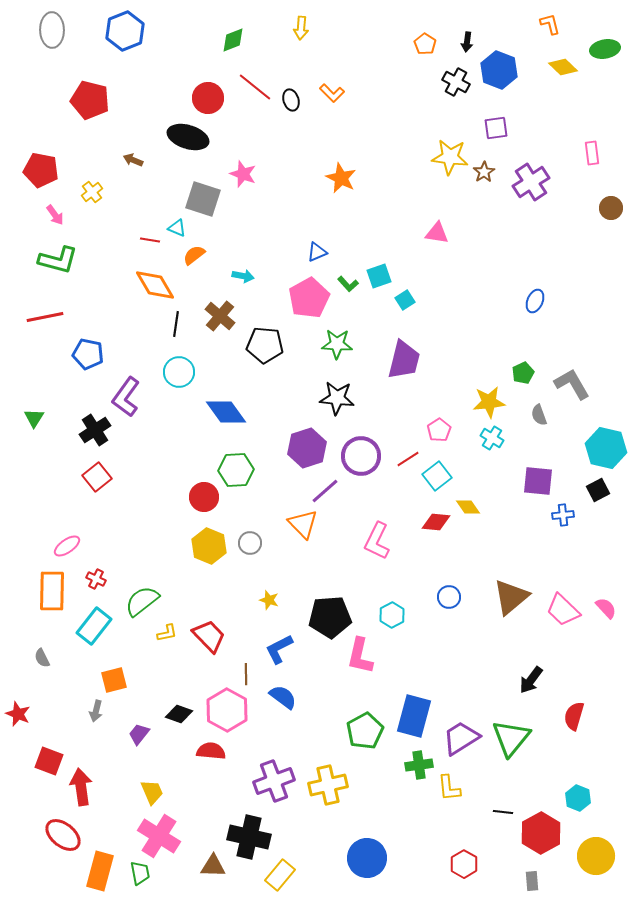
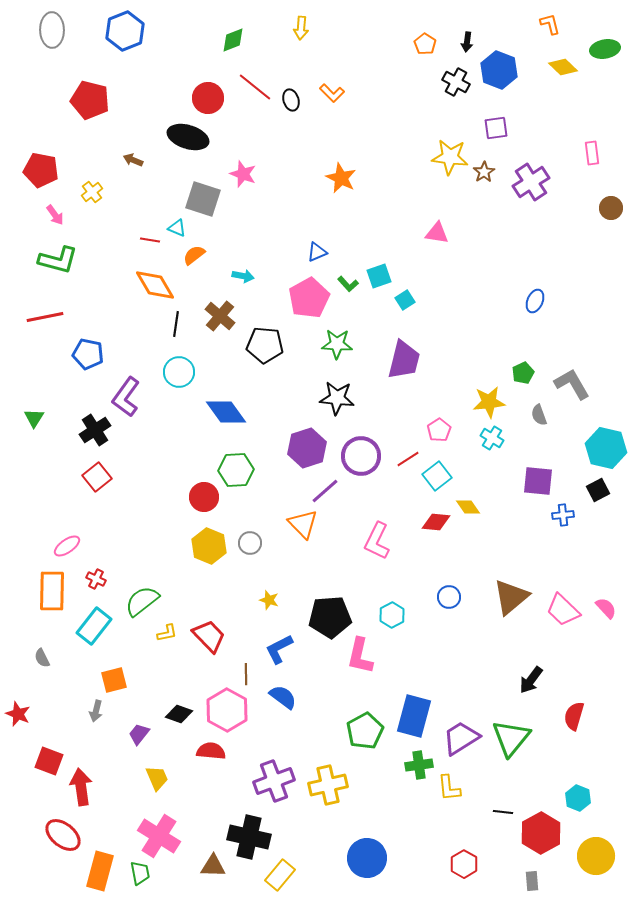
yellow trapezoid at (152, 792): moved 5 px right, 14 px up
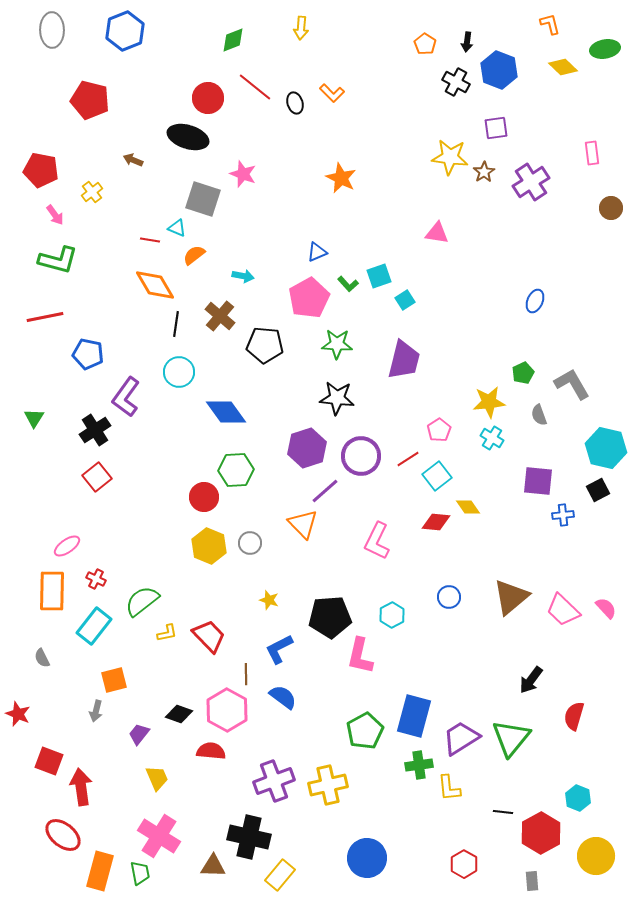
black ellipse at (291, 100): moved 4 px right, 3 px down
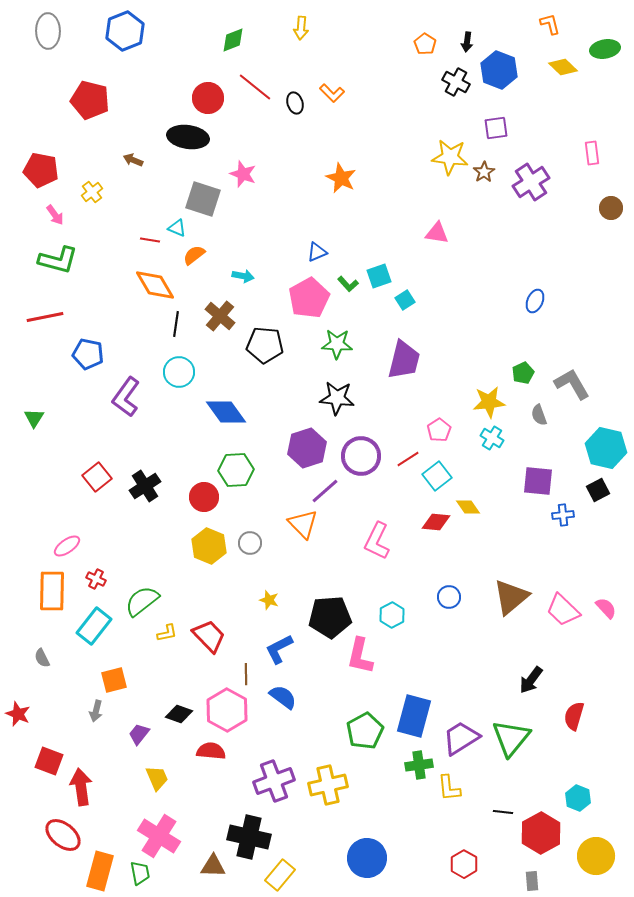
gray ellipse at (52, 30): moved 4 px left, 1 px down
black ellipse at (188, 137): rotated 9 degrees counterclockwise
black cross at (95, 430): moved 50 px right, 56 px down
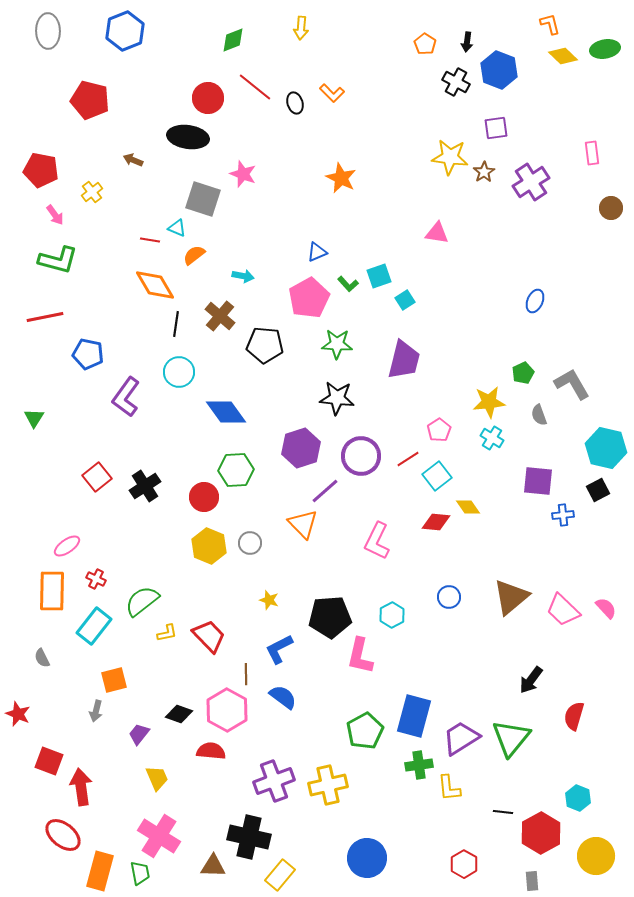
yellow diamond at (563, 67): moved 11 px up
purple hexagon at (307, 448): moved 6 px left
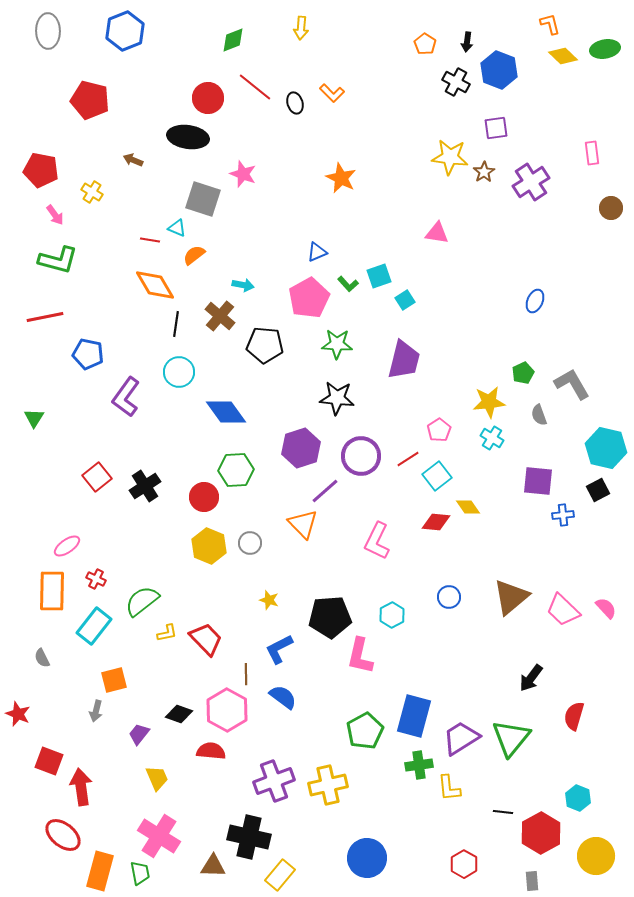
yellow cross at (92, 192): rotated 20 degrees counterclockwise
cyan arrow at (243, 276): moved 9 px down
red trapezoid at (209, 636): moved 3 px left, 3 px down
black arrow at (531, 680): moved 2 px up
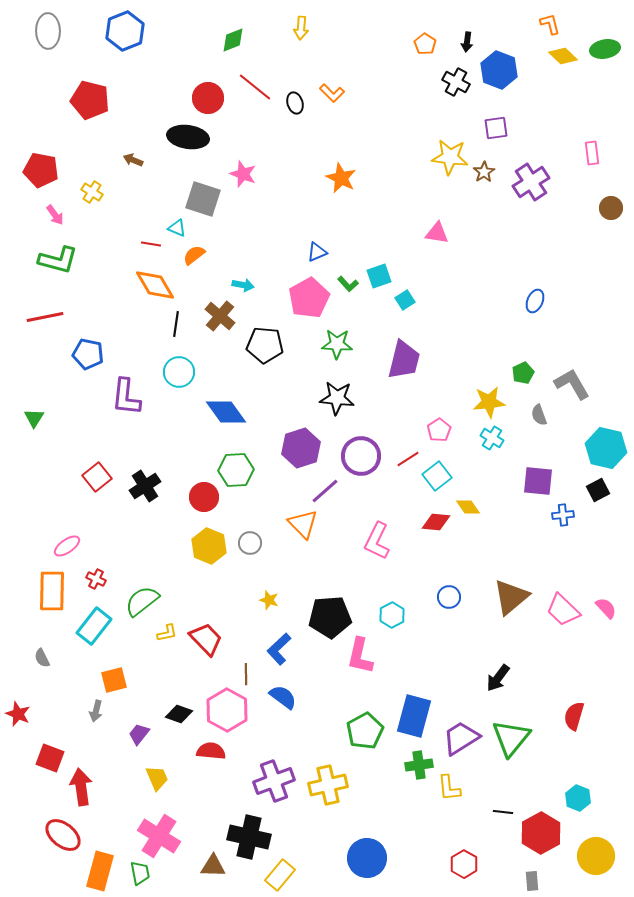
red line at (150, 240): moved 1 px right, 4 px down
purple L-shape at (126, 397): rotated 30 degrees counterclockwise
blue L-shape at (279, 649): rotated 16 degrees counterclockwise
black arrow at (531, 678): moved 33 px left
red square at (49, 761): moved 1 px right, 3 px up
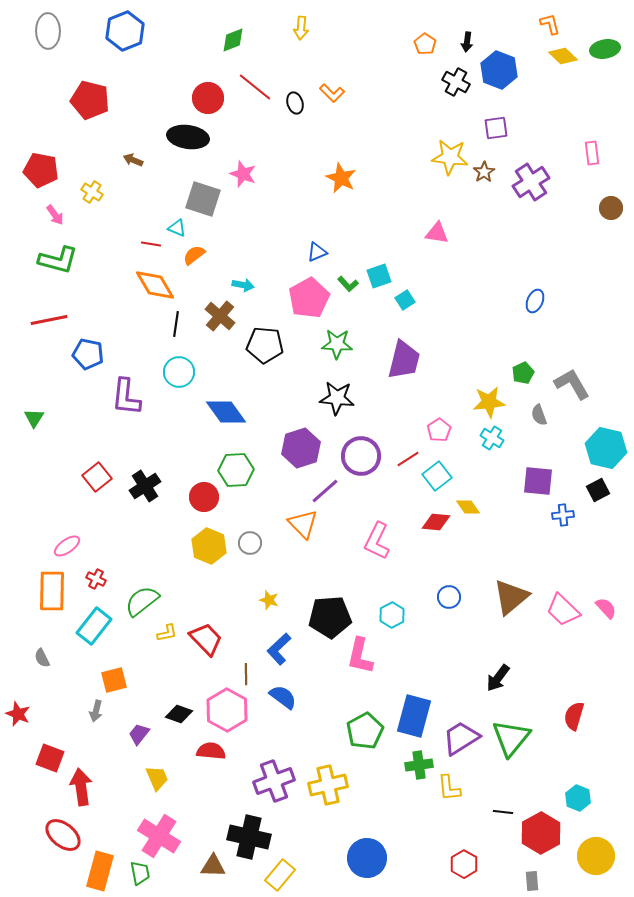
red line at (45, 317): moved 4 px right, 3 px down
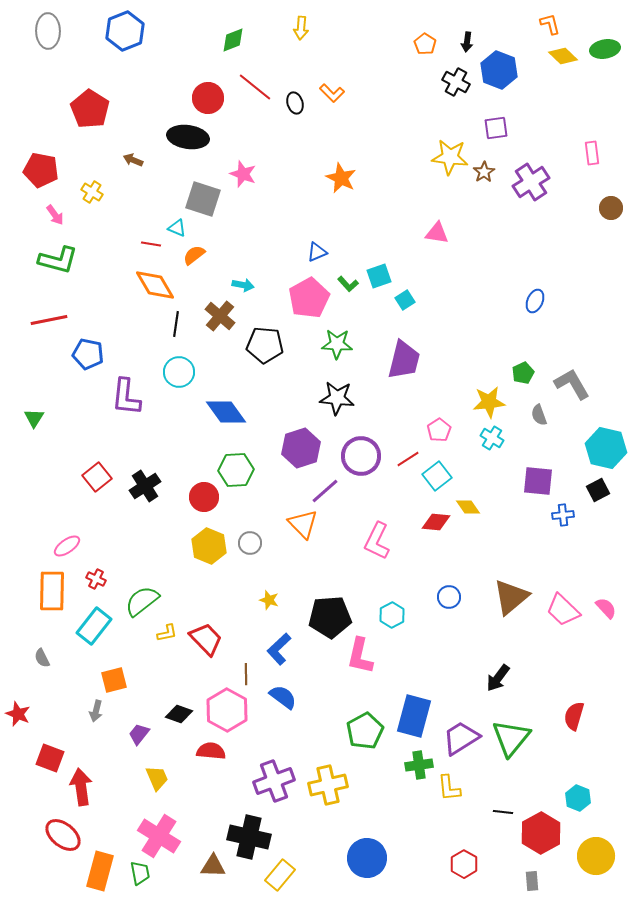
red pentagon at (90, 100): moved 9 px down; rotated 18 degrees clockwise
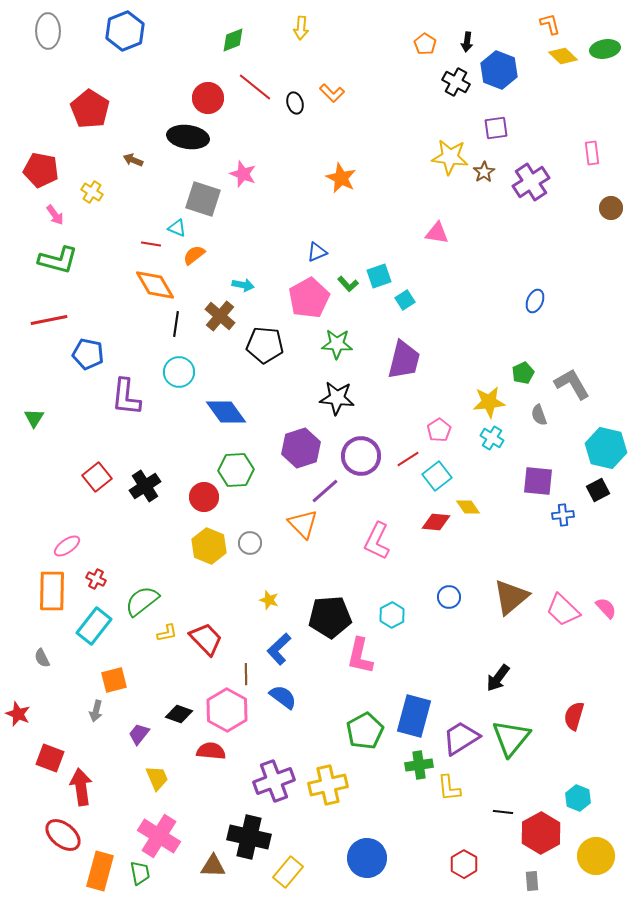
yellow rectangle at (280, 875): moved 8 px right, 3 px up
